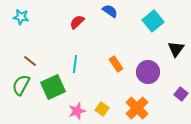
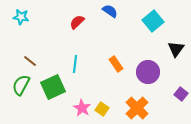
pink star: moved 5 px right, 3 px up; rotated 24 degrees counterclockwise
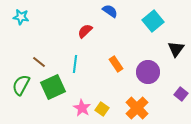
red semicircle: moved 8 px right, 9 px down
brown line: moved 9 px right, 1 px down
